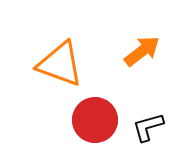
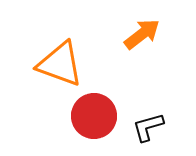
orange arrow: moved 17 px up
red circle: moved 1 px left, 4 px up
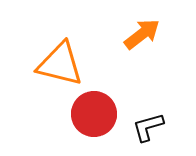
orange triangle: rotated 6 degrees counterclockwise
red circle: moved 2 px up
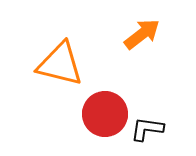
red circle: moved 11 px right
black L-shape: moved 1 px left, 2 px down; rotated 24 degrees clockwise
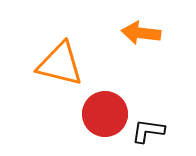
orange arrow: moved 1 px left, 1 px up; rotated 135 degrees counterclockwise
black L-shape: moved 1 px right, 2 px down
